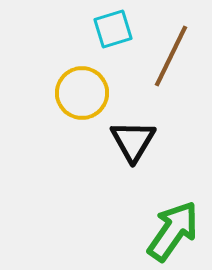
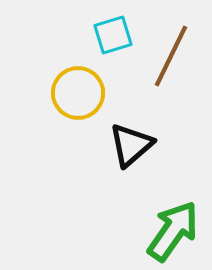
cyan square: moved 6 px down
yellow circle: moved 4 px left
black triangle: moved 2 px left, 4 px down; rotated 18 degrees clockwise
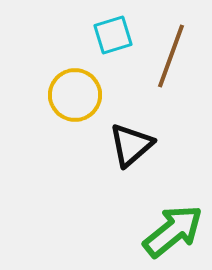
brown line: rotated 6 degrees counterclockwise
yellow circle: moved 3 px left, 2 px down
green arrow: rotated 16 degrees clockwise
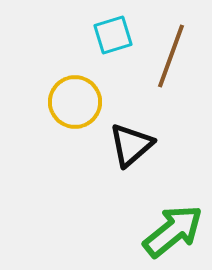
yellow circle: moved 7 px down
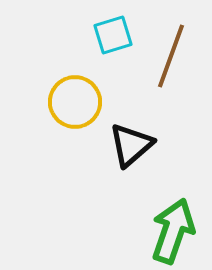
green arrow: rotated 32 degrees counterclockwise
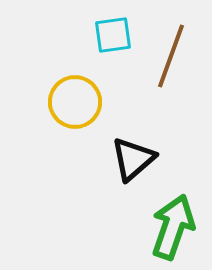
cyan square: rotated 9 degrees clockwise
black triangle: moved 2 px right, 14 px down
green arrow: moved 4 px up
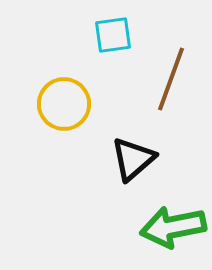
brown line: moved 23 px down
yellow circle: moved 11 px left, 2 px down
green arrow: rotated 120 degrees counterclockwise
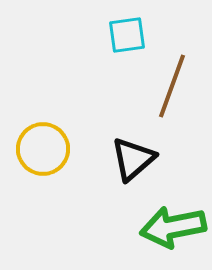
cyan square: moved 14 px right
brown line: moved 1 px right, 7 px down
yellow circle: moved 21 px left, 45 px down
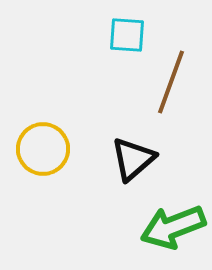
cyan square: rotated 12 degrees clockwise
brown line: moved 1 px left, 4 px up
green arrow: rotated 10 degrees counterclockwise
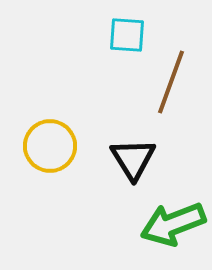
yellow circle: moved 7 px right, 3 px up
black triangle: rotated 21 degrees counterclockwise
green arrow: moved 3 px up
